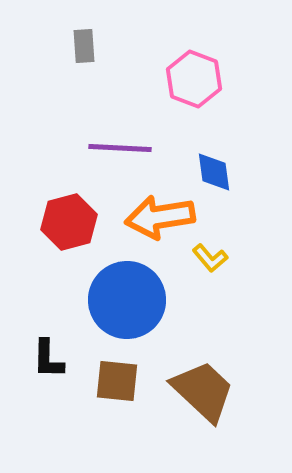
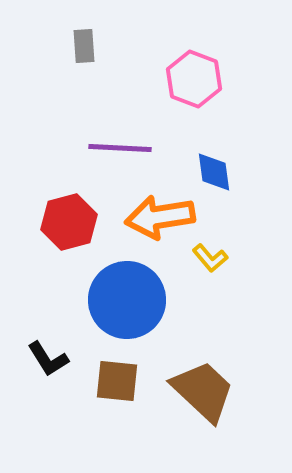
black L-shape: rotated 33 degrees counterclockwise
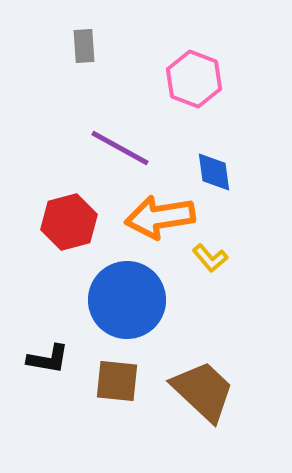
purple line: rotated 26 degrees clockwise
black L-shape: rotated 48 degrees counterclockwise
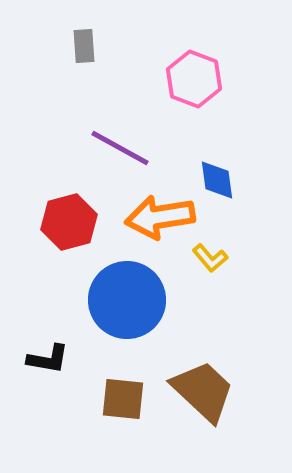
blue diamond: moved 3 px right, 8 px down
brown square: moved 6 px right, 18 px down
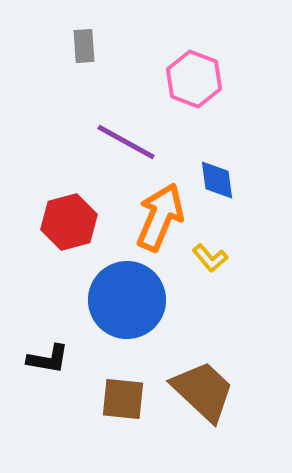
purple line: moved 6 px right, 6 px up
orange arrow: rotated 122 degrees clockwise
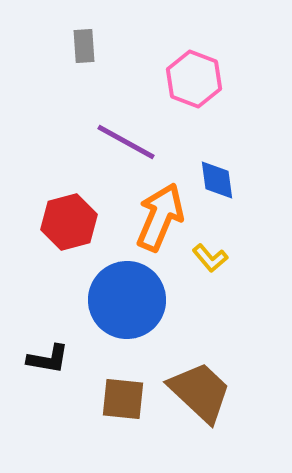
brown trapezoid: moved 3 px left, 1 px down
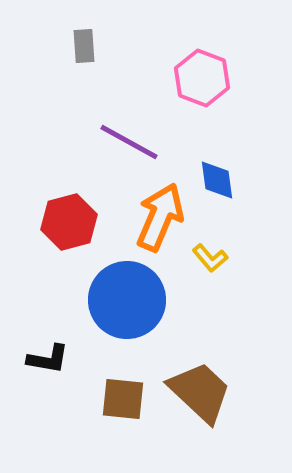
pink hexagon: moved 8 px right, 1 px up
purple line: moved 3 px right
